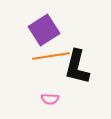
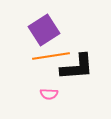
black L-shape: rotated 108 degrees counterclockwise
pink semicircle: moved 1 px left, 5 px up
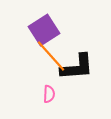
orange line: rotated 57 degrees clockwise
pink semicircle: rotated 90 degrees counterclockwise
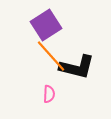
purple square: moved 2 px right, 5 px up
black L-shape: rotated 18 degrees clockwise
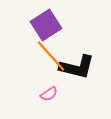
pink semicircle: rotated 54 degrees clockwise
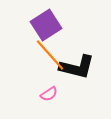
orange line: moved 1 px left, 1 px up
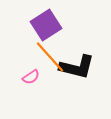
orange line: moved 2 px down
pink semicircle: moved 18 px left, 17 px up
